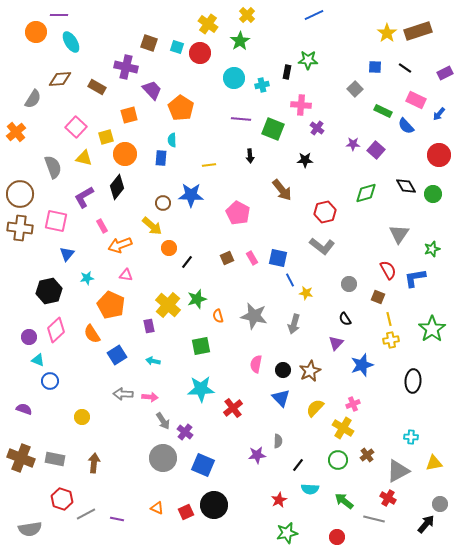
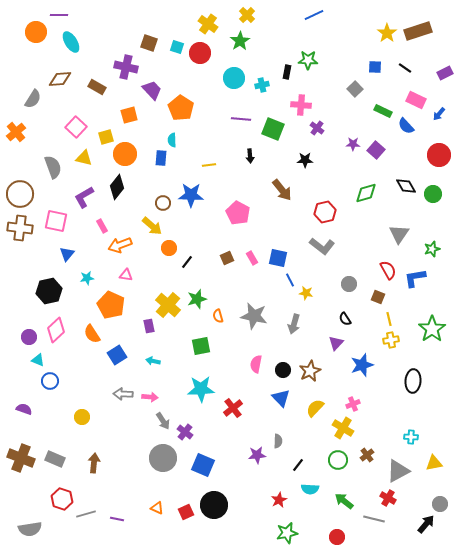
gray rectangle at (55, 459): rotated 12 degrees clockwise
gray line at (86, 514): rotated 12 degrees clockwise
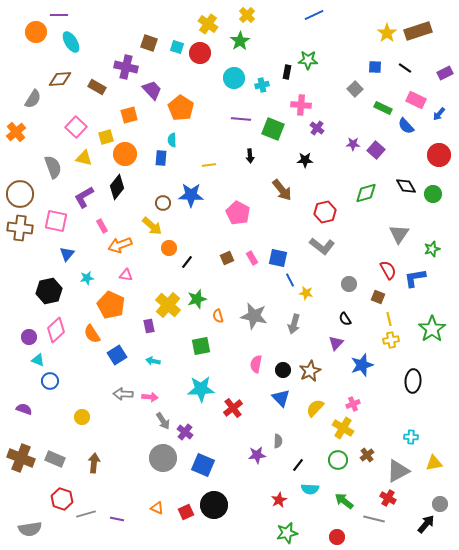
green rectangle at (383, 111): moved 3 px up
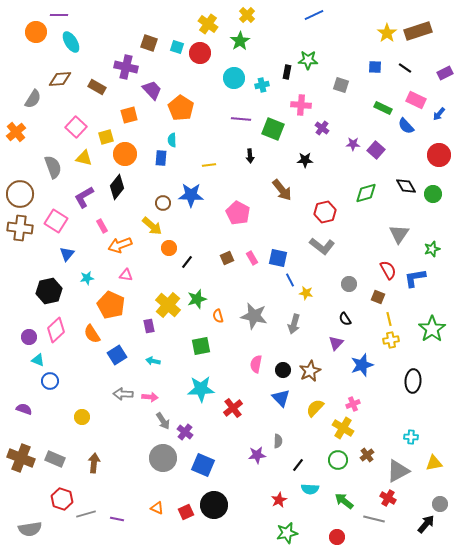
gray square at (355, 89): moved 14 px left, 4 px up; rotated 28 degrees counterclockwise
purple cross at (317, 128): moved 5 px right
pink square at (56, 221): rotated 20 degrees clockwise
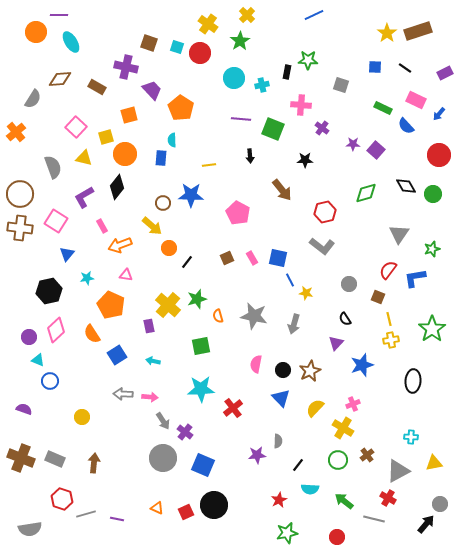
red semicircle at (388, 270): rotated 114 degrees counterclockwise
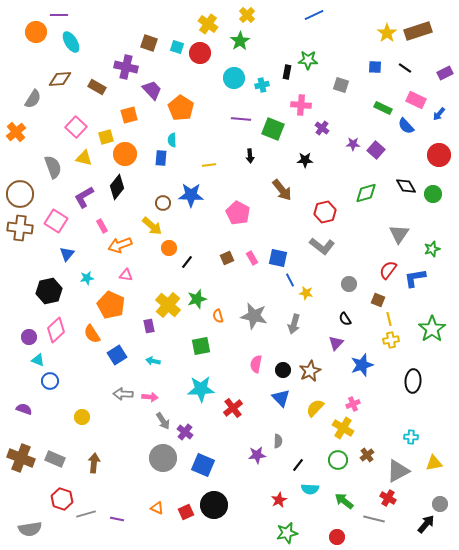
brown square at (378, 297): moved 3 px down
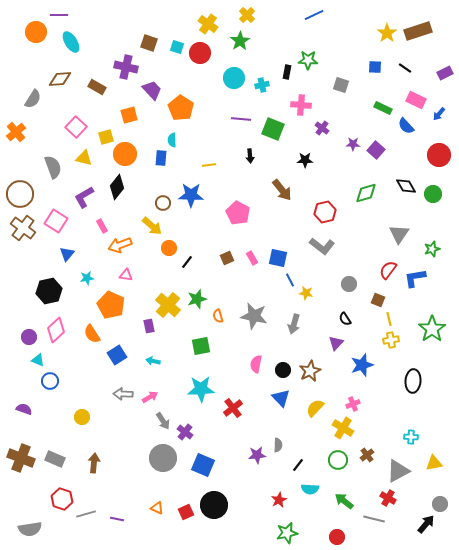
brown cross at (20, 228): moved 3 px right; rotated 30 degrees clockwise
pink arrow at (150, 397): rotated 35 degrees counterclockwise
gray semicircle at (278, 441): moved 4 px down
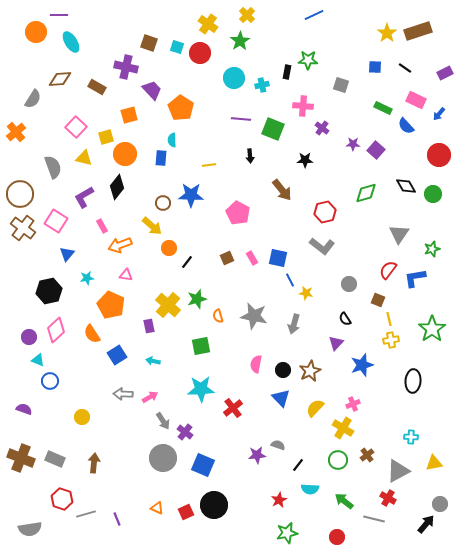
pink cross at (301, 105): moved 2 px right, 1 px down
gray semicircle at (278, 445): rotated 72 degrees counterclockwise
purple line at (117, 519): rotated 56 degrees clockwise
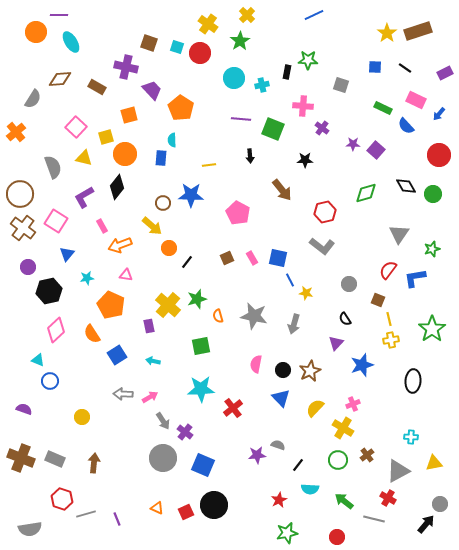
purple circle at (29, 337): moved 1 px left, 70 px up
